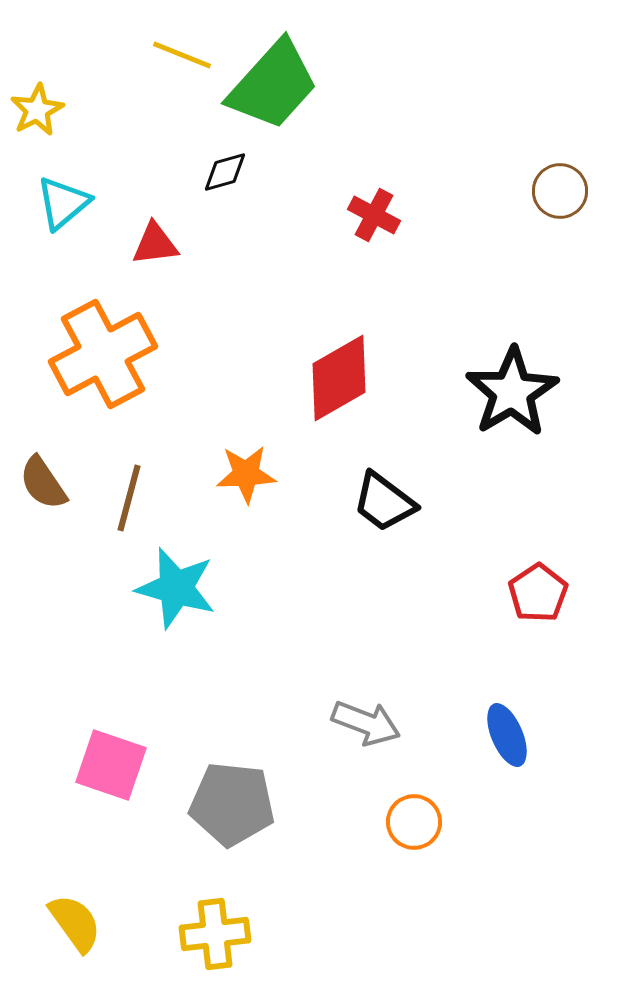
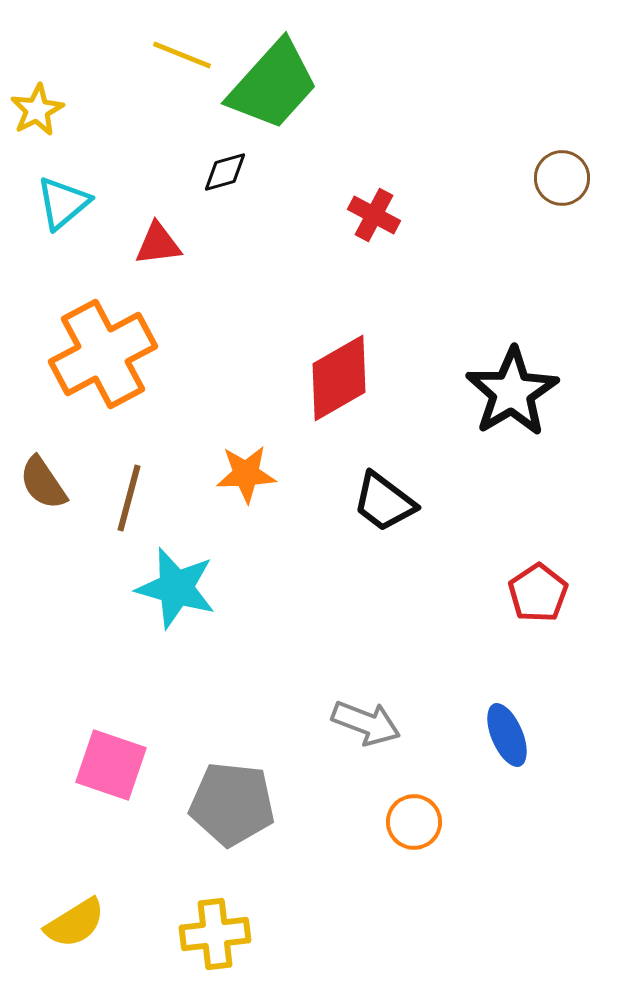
brown circle: moved 2 px right, 13 px up
red triangle: moved 3 px right
yellow semicircle: rotated 94 degrees clockwise
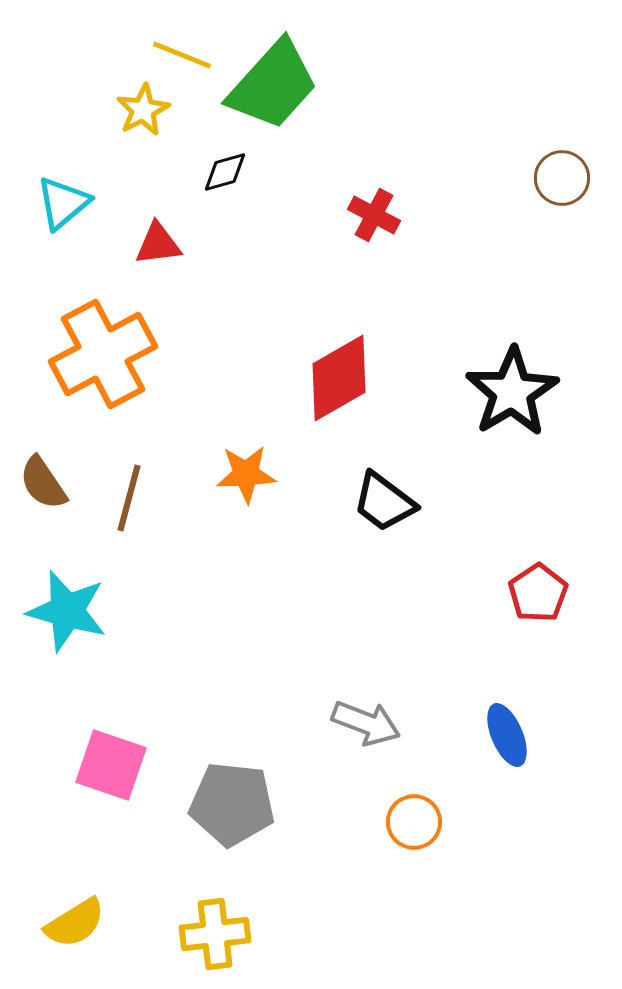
yellow star: moved 106 px right
cyan star: moved 109 px left, 23 px down
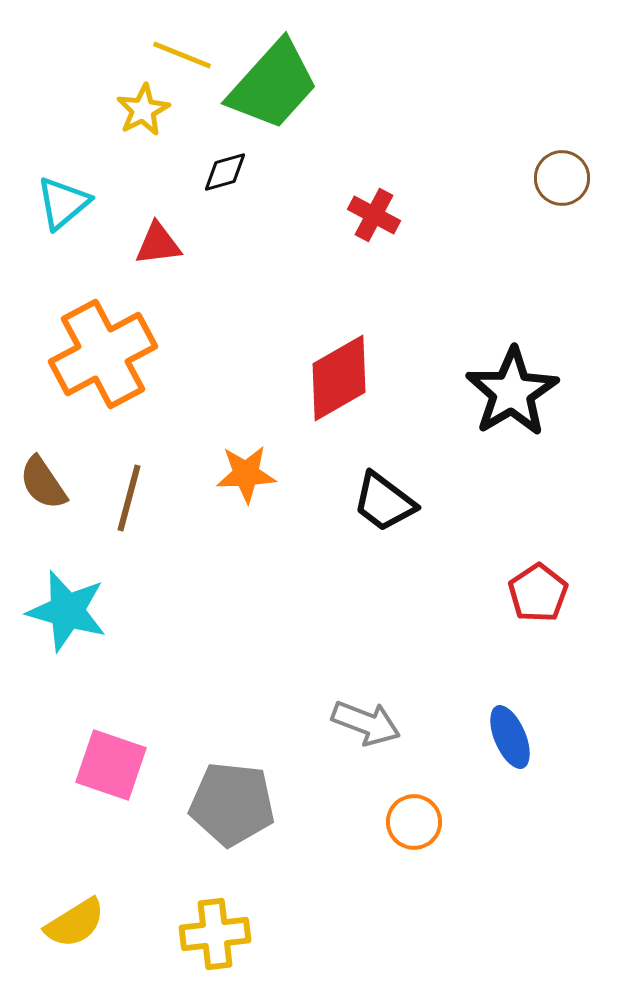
blue ellipse: moved 3 px right, 2 px down
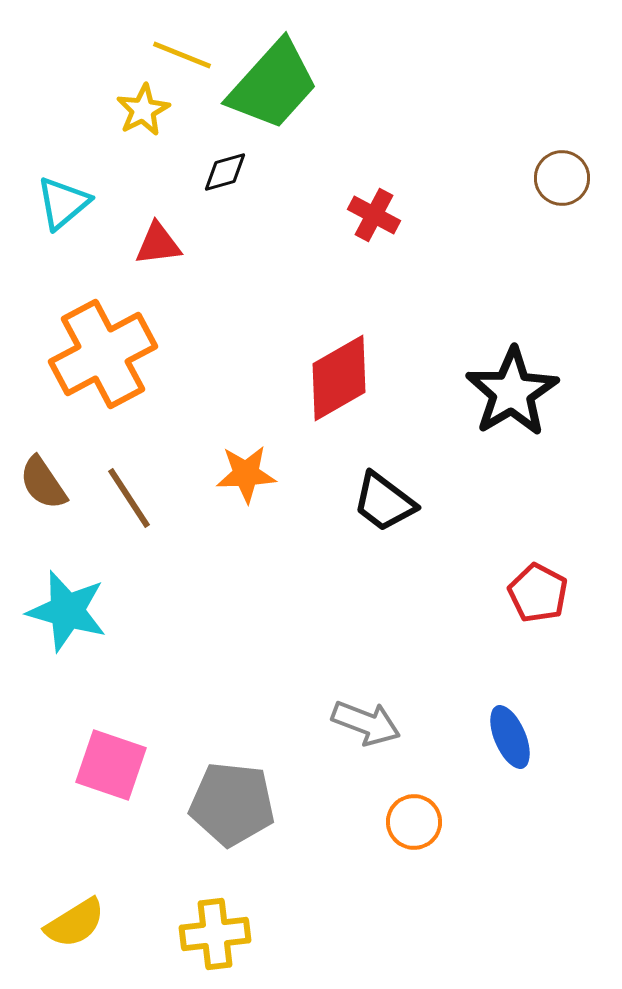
brown line: rotated 48 degrees counterclockwise
red pentagon: rotated 10 degrees counterclockwise
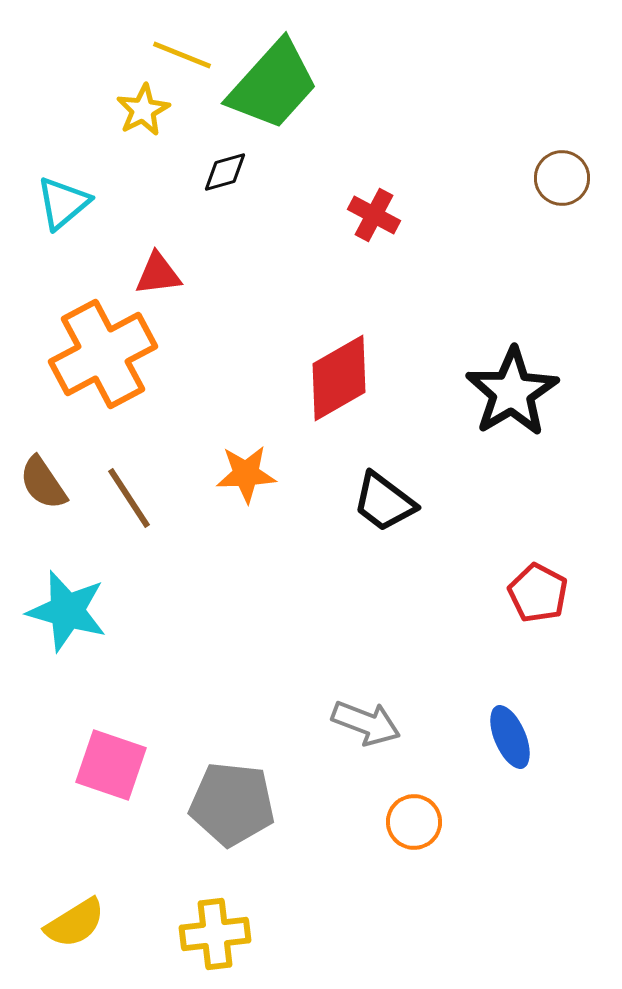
red triangle: moved 30 px down
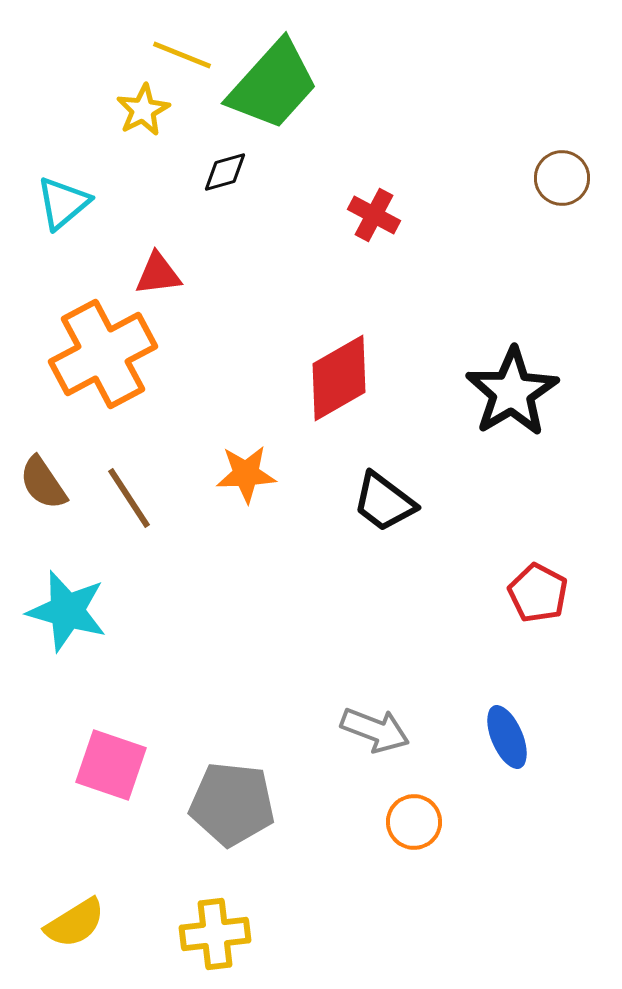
gray arrow: moved 9 px right, 7 px down
blue ellipse: moved 3 px left
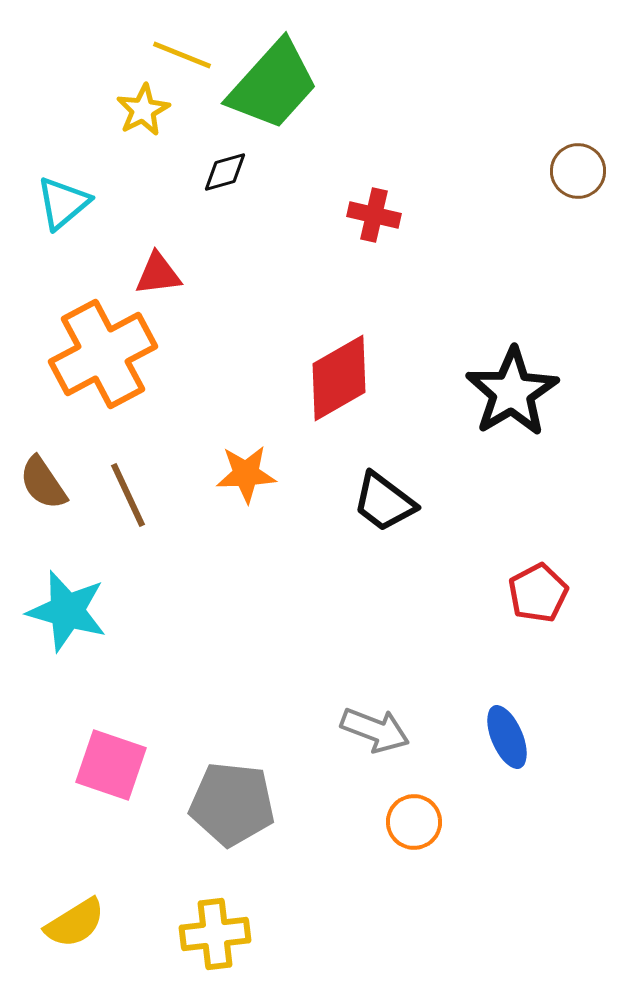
brown circle: moved 16 px right, 7 px up
red cross: rotated 15 degrees counterclockwise
brown line: moved 1 px left, 3 px up; rotated 8 degrees clockwise
red pentagon: rotated 16 degrees clockwise
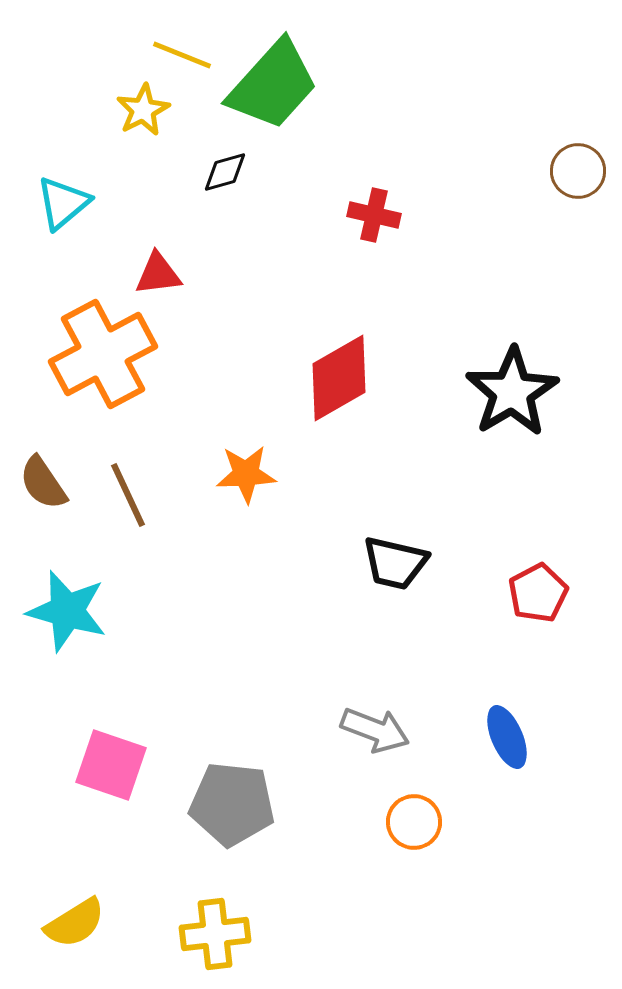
black trapezoid: moved 11 px right, 61 px down; rotated 24 degrees counterclockwise
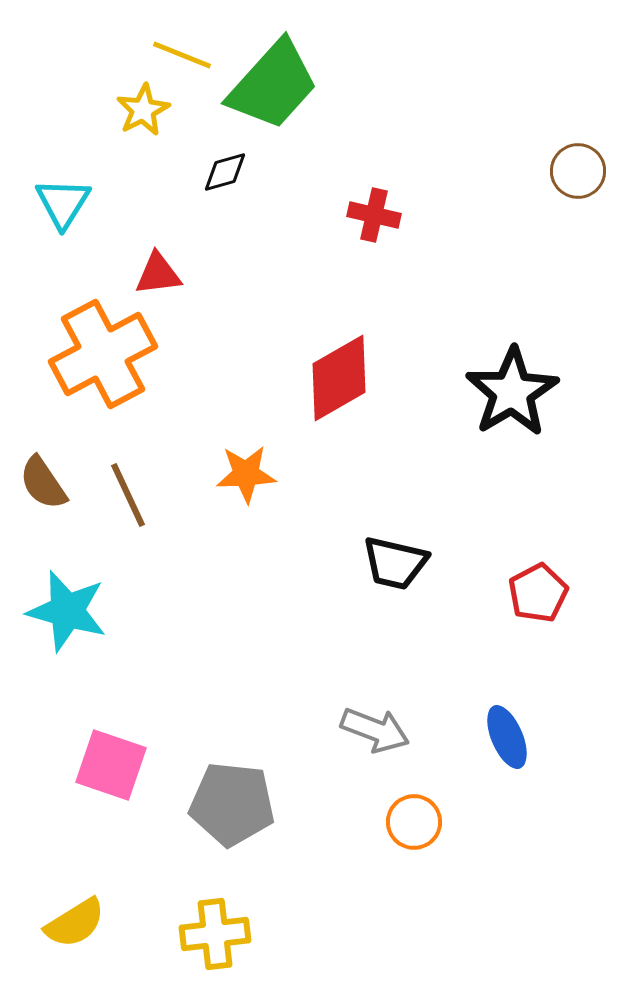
cyan triangle: rotated 18 degrees counterclockwise
